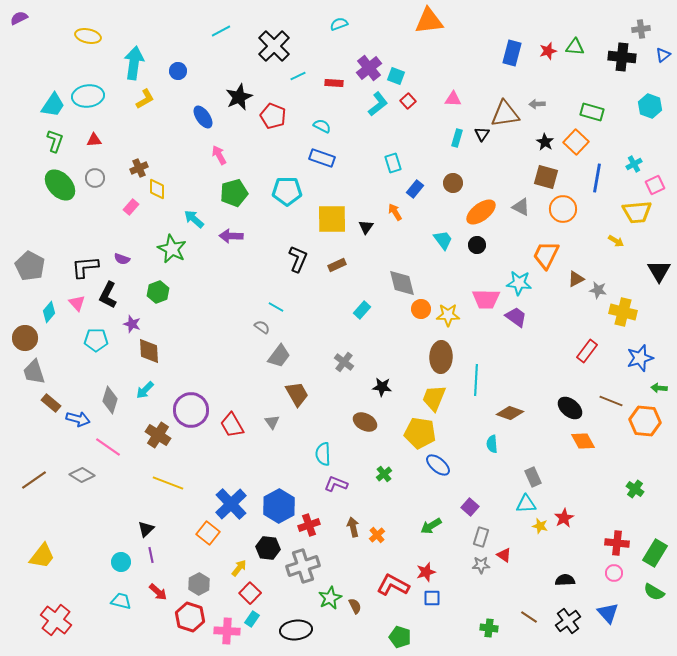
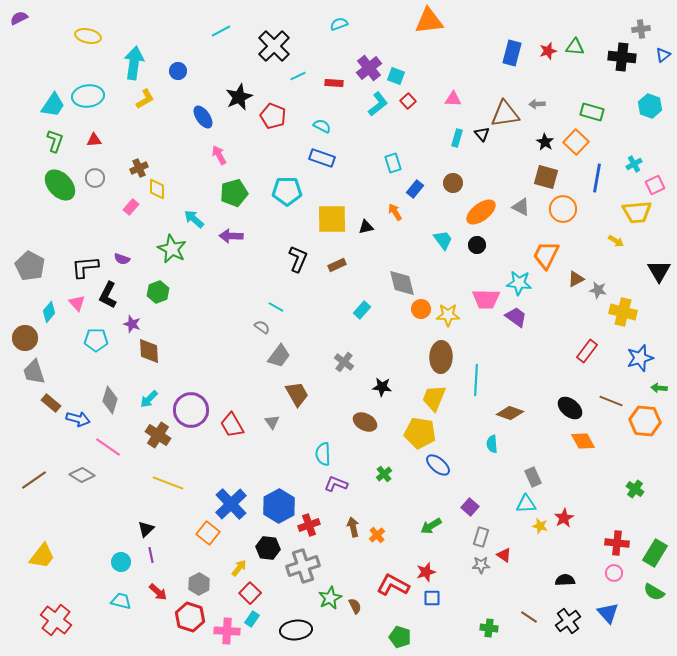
black triangle at (482, 134): rotated 14 degrees counterclockwise
black triangle at (366, 227): rotated 42 degrees clockwise
cyan arrow at (145, 390): moved 4 px right, 9 px down
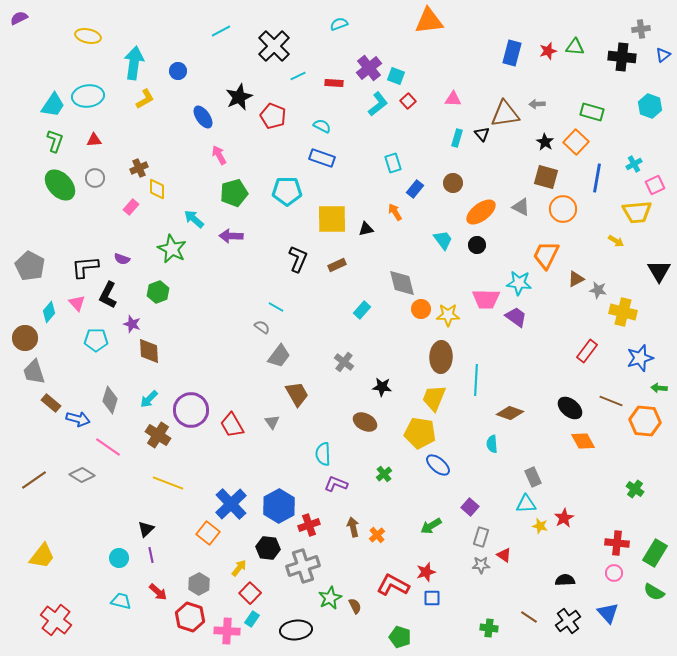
black triangle at (366, 227): moved 2 px down
cyan circle at (121, 562): moved 2 px left, 4 px up
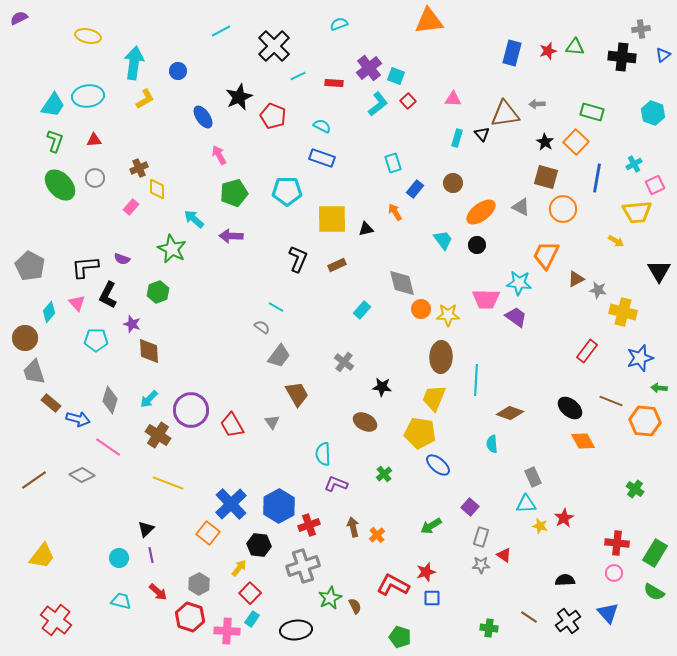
cyan hexagon at (650, 106): moved 3 px right, 7 px down
black hexagon at (268, 548): moved 9 px left, 3 px up
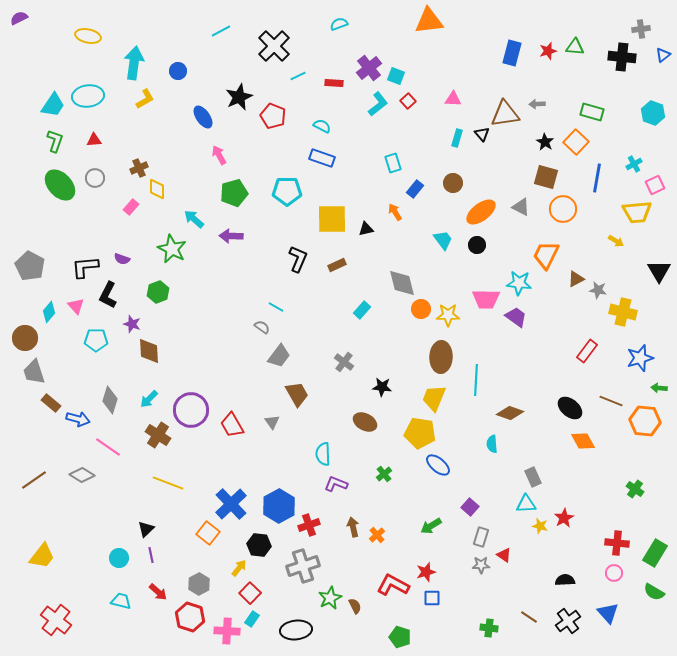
pink triangle at (77, 303): moved 1 px left, 3 px down
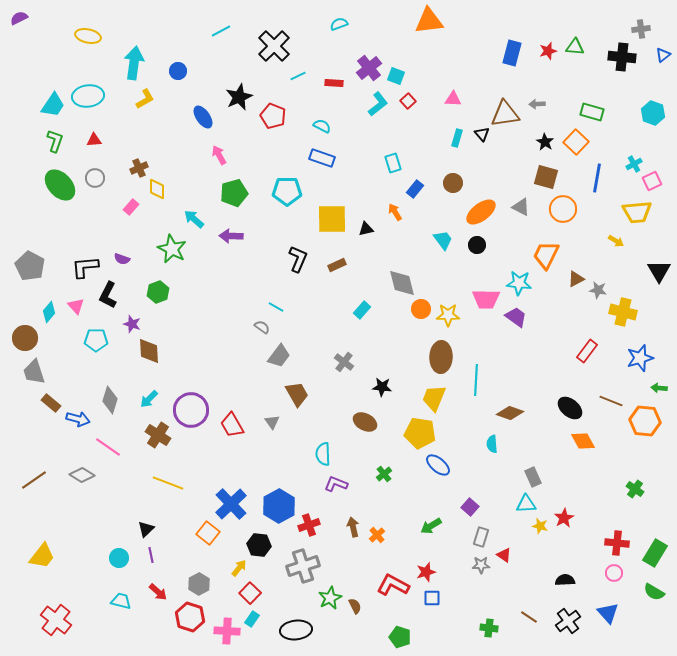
pink square at (655, 185): moved 3 px left, 4 px up
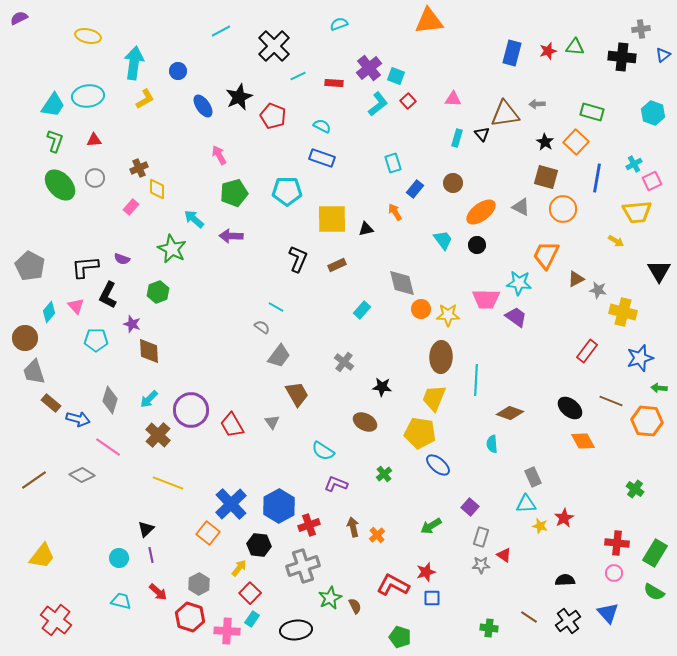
blue ellipse at (203, 117): moved 11 px up
orange hexagon at (645, 421): moved 2 px right
brown cross at (158, 435): rotated 10 degrees clockwise
cyan semicircle at (323, 454): moved 3 px up; rotated 55 degrees counterclockwise
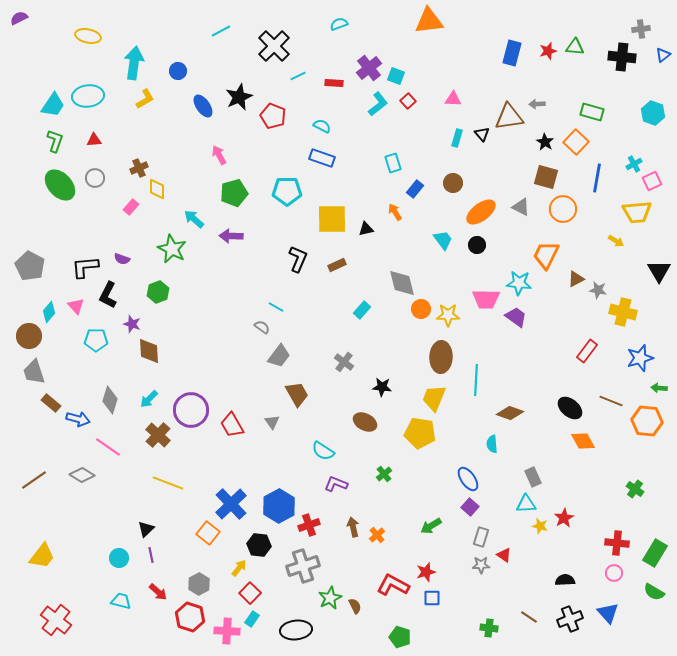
brown triangle at (505, 114): moved 4 px right, 3 px down
brown circle at (25, 338): moved 4 px right, 2 px up
blue ellipse at (438, 465): moved 30 px right, 14 px down; rotated 15 degrees clockwise
black cross at (568, 621): moved 2 px right, 2 px up; rotated 15 degrees clockwise
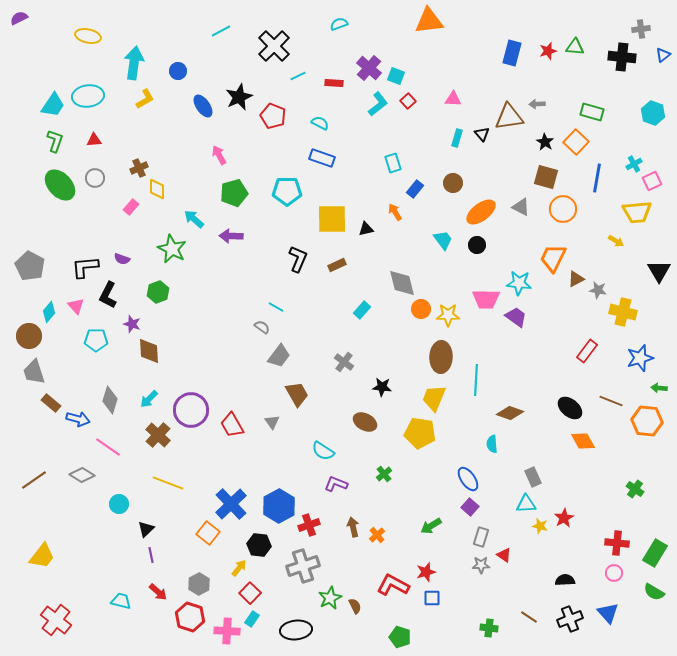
purple cross at (369, 68): rotated 10 degrees counterclockwise
cyan semicircle at (322, 126): moved 2 px left, 3 px up
orange trapezoid at (546, 255): moved 7 px right, 3 px down
cyan circle at (119, 558): moved 54 px up
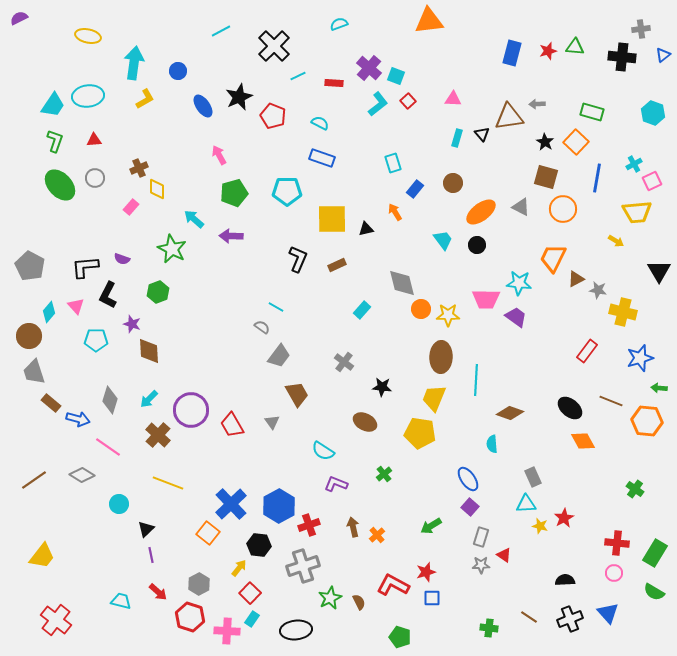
brown semicircle at (355, 606): moved 4 px right, 4 px up
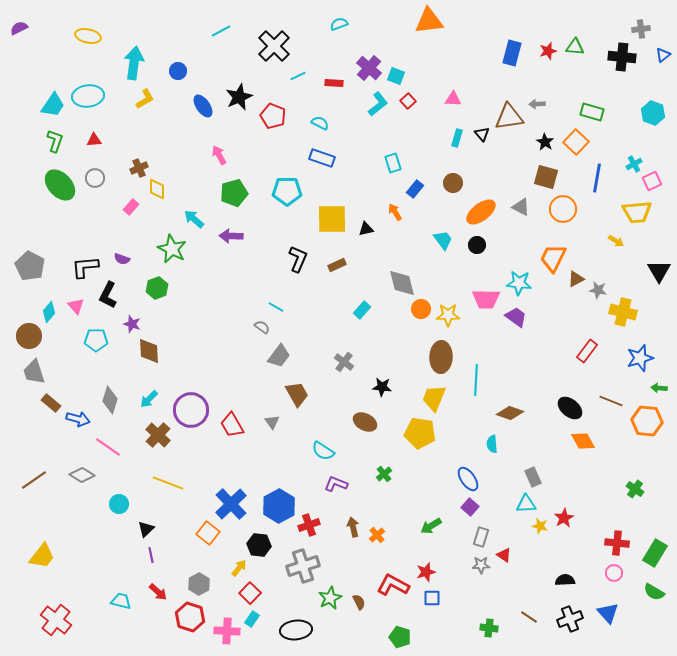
purple semicircle at (19, 18): moved 10 px down
green hexagon at (158, 292): moved 1 px left, 4 px up
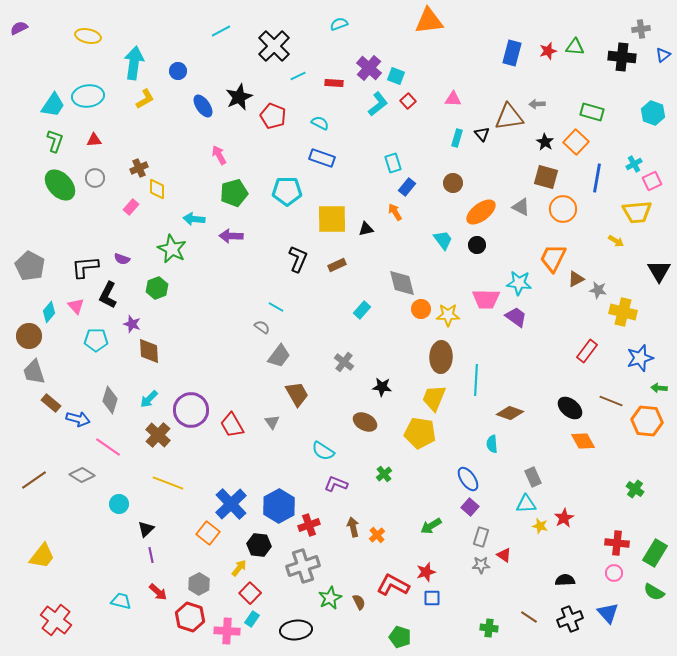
blue rectangle at (415, 189): moved 8 px left, 2 px up
cyan arrow at (194, 219): rotated 35 degrees counterclockwise
